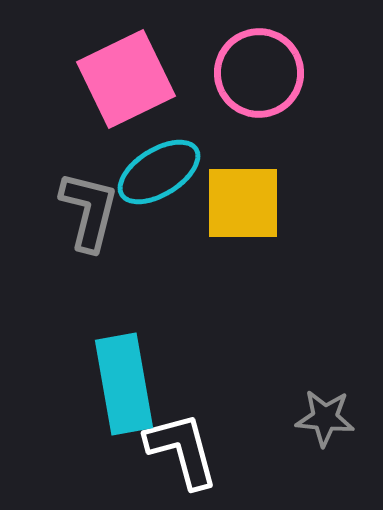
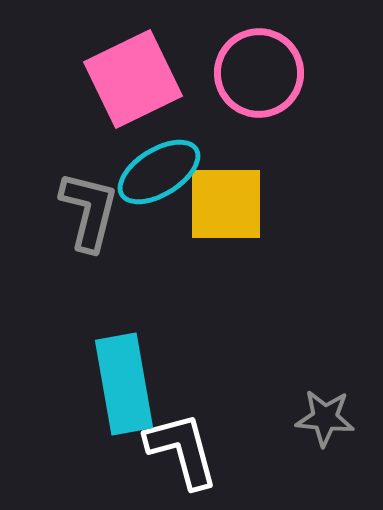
pink square: moved 7 px right
yellow square: moved 17 px left, 1 px down
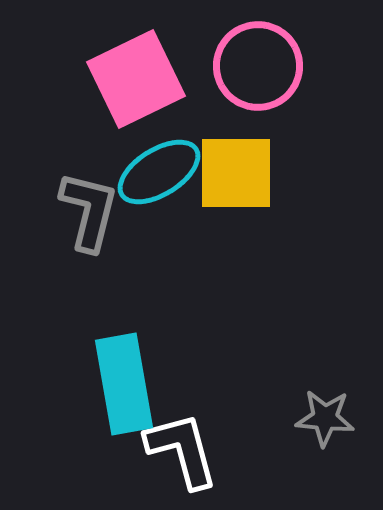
pink circle: moved 1 px left, 7 px up
pink square: moved 3 px right
yellow square: moved 10 px right, 31 px up
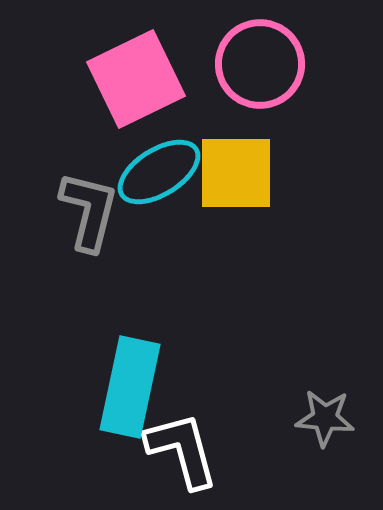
pink circle: moved 2 px right, 2 px up
cyan rectangle: moved 6 px right, 3 px down; rotated 22 degrees clockwise
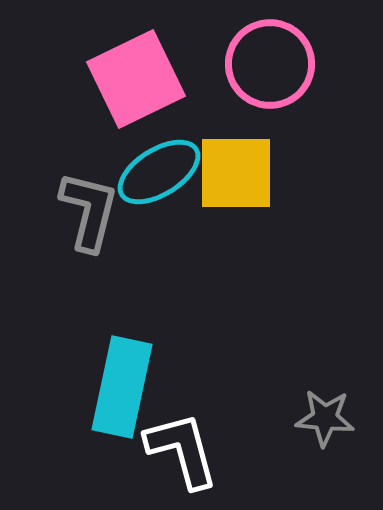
pink circle: moved 10 px right
cyan rectangle: moved 8 px left
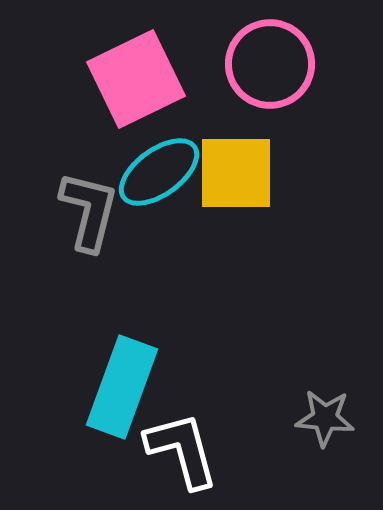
cyan ellipse: rotated 4 degrees counterclockwise
cyan rectangle: rotated 8 degrees clockwise
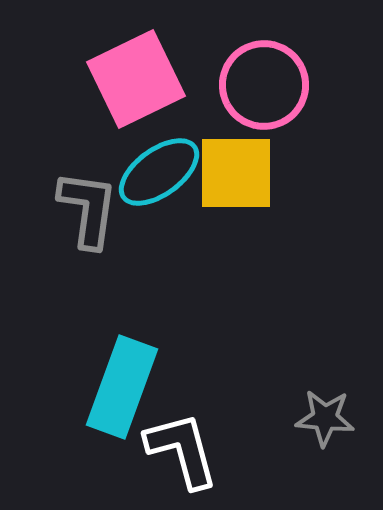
pink circle: moved 6 px left, 21 px down
gray L-shape: moved 1 px left, 2 px up; rotated 6 degrees counterclockwise
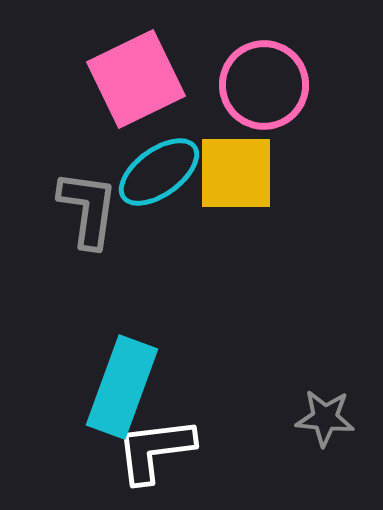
white L-shape: moved 27 px left; rotated 82 degrees counterclockwise
